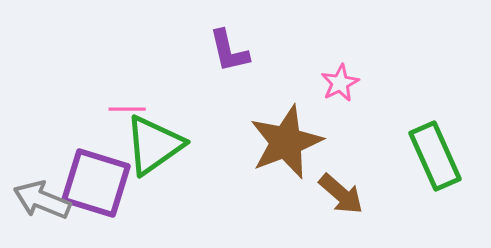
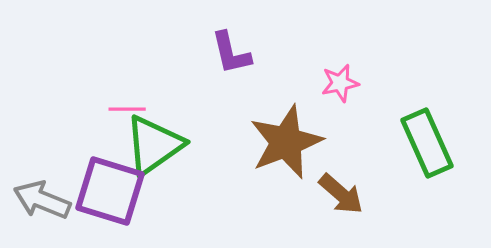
purple L-shape: moved 2 px right, 2 px down
pink star: rotated 15 degrees clockwise
green rectangle: moved 8 px left, 13 px up
purple square: moved 14 px right, 8 px down
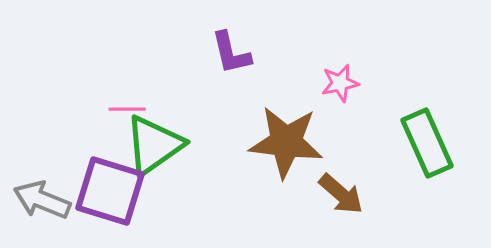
brown star: rotated 28 degrees clockwise
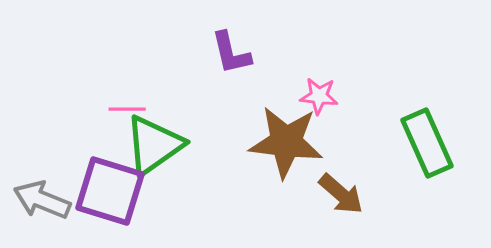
pink star: moved 21 px left, 13 px down; rotated 18 degrees clockwise
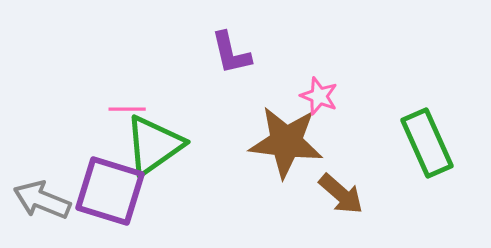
pink star: rotated 15 degrees clockwise
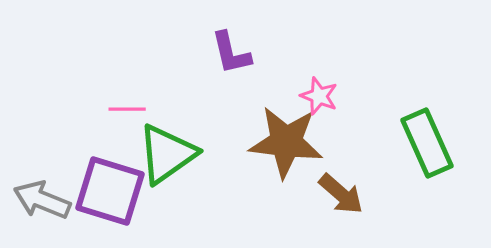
green triangle: moved 13 px right, 9 px down
